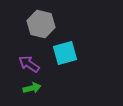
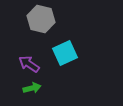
gray hexagon: moved 5 px up
cyan square: rotated 10 degrees counterclockwise
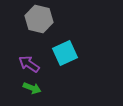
gray hexagon: moved 2 px left
green arrow: rotated 36 degrees clockwise
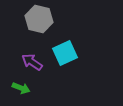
purple arrow: moved 3 px right, 2 px up
green arrow: moved 11 px left
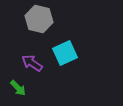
purple arrow: moved 1 px down
green arrow: moved 3 px left; rotated 24 degrees clockwise
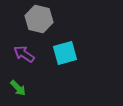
cyan square: rotated 10 degrees clockwise
purple arrow: moved 8 px left, 9 px up
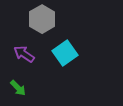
gray hexagon: moved 3 px right; rotated 16 degrees clockwise
cyan square: rotated 20 degrees counterclockwise
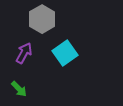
purple arrow: moved 1 px up; rotated 85 degrees clockwise
green arrow: moved 1 px right, 1 px down
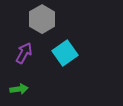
green arrow: rotated 54 degrees counterclockwise
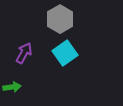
gray hexagon: moved 18 px right
green arrow: moved 7 px left, 2 px up
